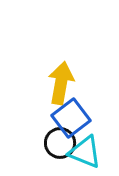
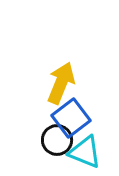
yellow arrow: rotated 12 degrees clockwise
black circle: moved 3 px left, 3 px up
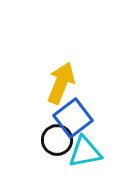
blue square: moved 2 px right
cyan triangle: rotated 33 degrees counterclockwise
